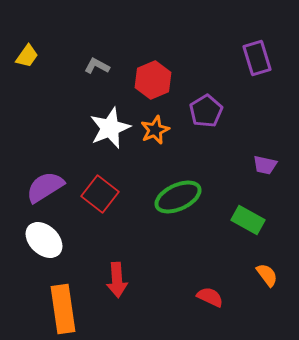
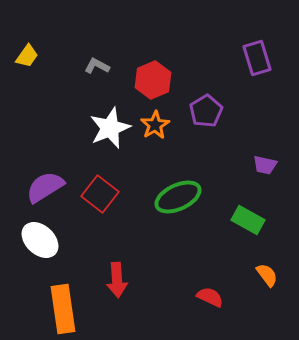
orange star: moved 5 px up; rotated 8 degrees counterclockwise
white ellipse: moved 4 px left
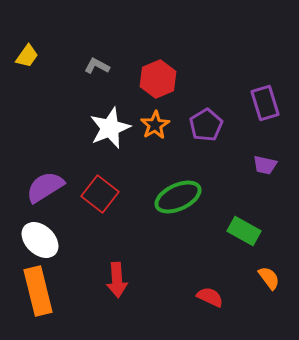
purple rectangle: moved 8 px right, 45 px down
red hexagon: moved 5 px right, 1 px up
purple pentagon: moved 14 px down
green rectangle: moved 4 px left, 11 px down
orange semicircle: moved 2 px right, 3 px down
orange rectangle: moved 25 px left, 18 px up; rotated 6 degrees counterclockwise
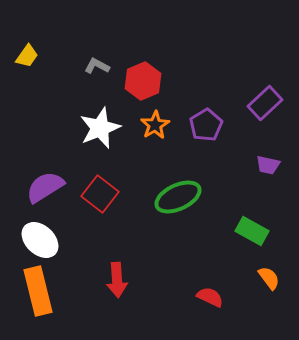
red hexagon: moved 15 px left, 2 px down
purple rectangle: rotated 64 degrees clockwise
white star: moved 10 px left
purple trapezoid: moved 3 px right
green rectangle: moved 8 px right
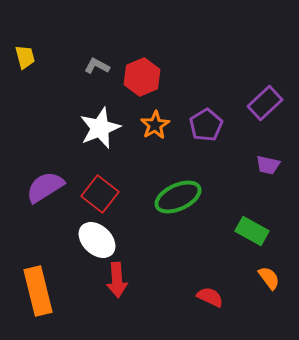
yellow trapezoid: moved 2 px left, 1 px down; rotated 50 degrees counterclockwise
red hexagon: moved 1 px left, 4 px up
white ellipse: moved 57 px right
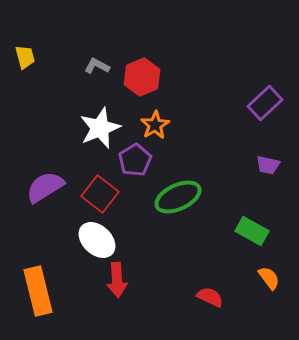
purple pentagon: moved 71 px left, 35 px down
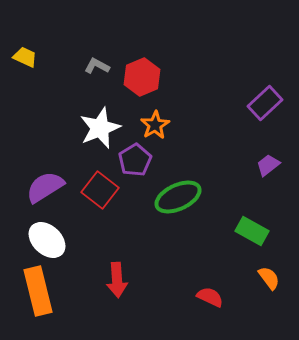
yellow trapezoid: rotated 50 degrees counterclockwise
purple trapezoid: rotated 130 degrees clockwise
red square: moved 4 px up
white ellipse: moved 50 px left
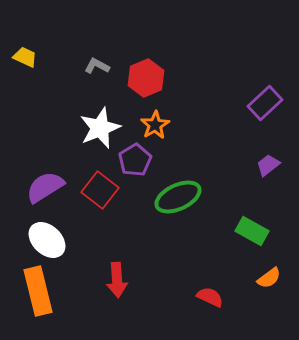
red hexagon: moved 4 px right, 1 px down
orange semicircle: rotated 90 degrees clockwise
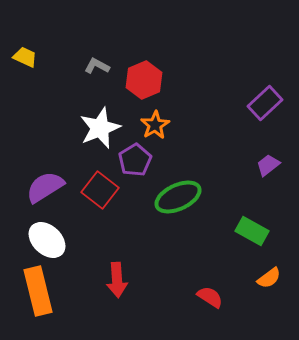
red hexagon: moved 2 px left, 2 px down
red semicircle: rotated 8 degrees clockwise
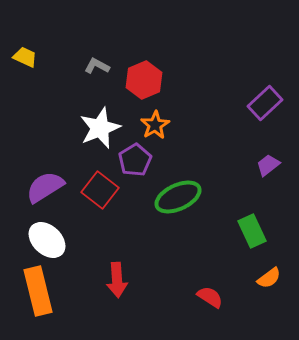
green rectangle: rotated 36 degrees clockwise
